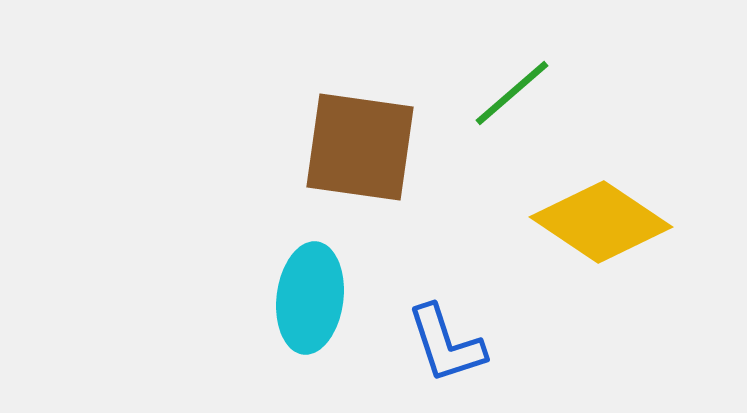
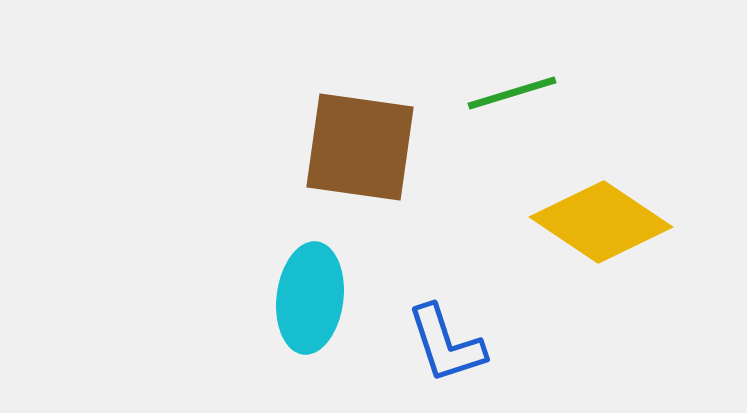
green line: rotated 24 degrees clockwise
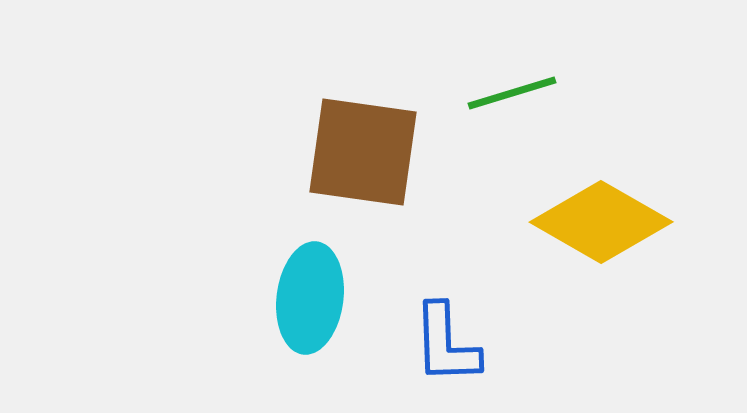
brown square: moved 3 px right, 5 px down
yellow diamond: rotated 4 degrees counterclockwise
blue L-shape: rotated 16 degrees clockwise
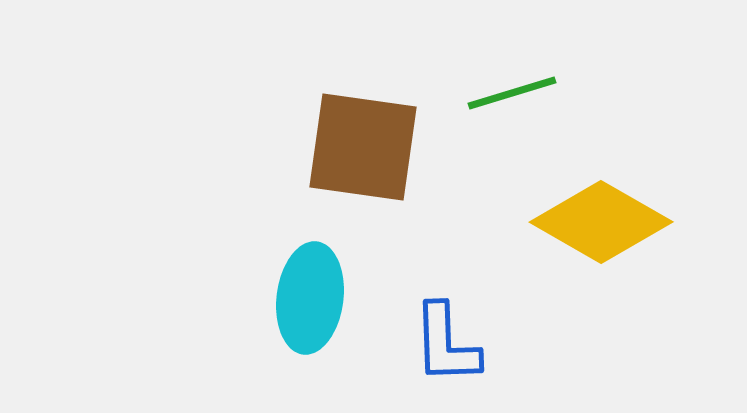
brown square: moved 5 px up
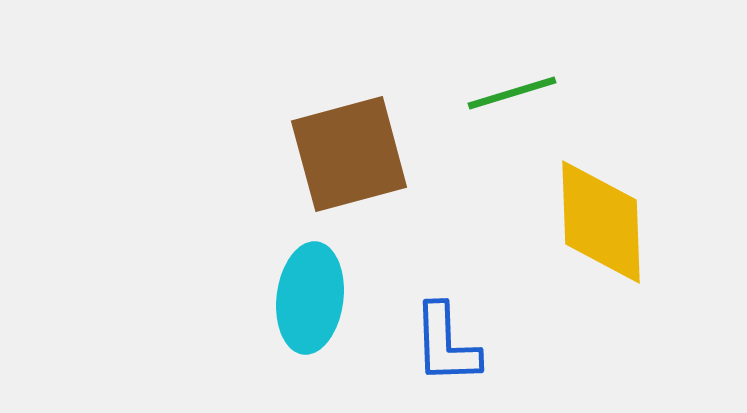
brown square: moved 14 px left, 7 px down; rotated 23 degrees counterclockwise
yellow diamond: rotated 58 degrees clockwise
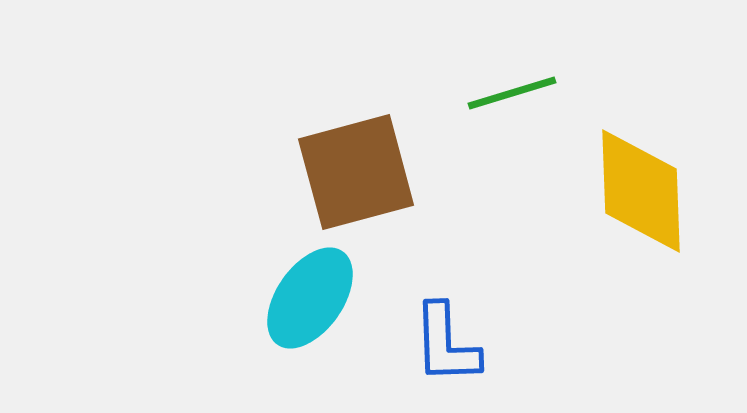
brown square: moved 7 px right, 18 px down
yellow diamond: moved 40 px right, 31 px up
cyan ellipse: rotated 28 degrees clockwise
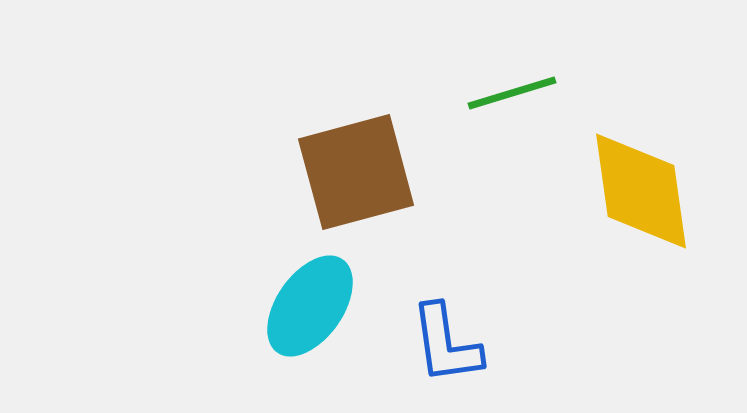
yellow diamond: rotated 6 degrees counterclockwise
cyan ellipse: moved 8 px down
blue L-shape: rotated 6 degrees counterclockwise
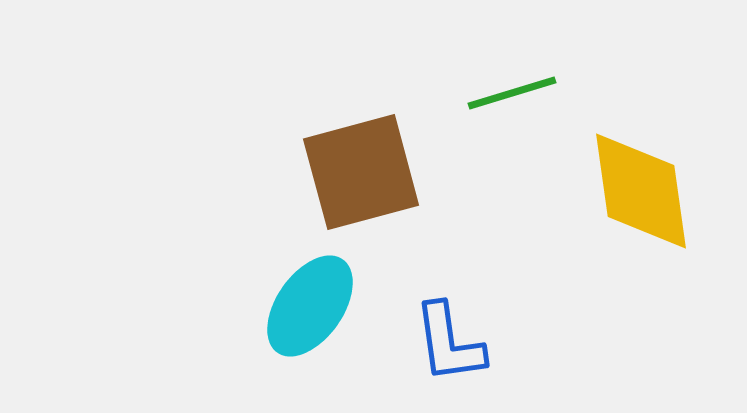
brown square: moved 5 px right
blue L-shape: moved 3 px right, 1 px up
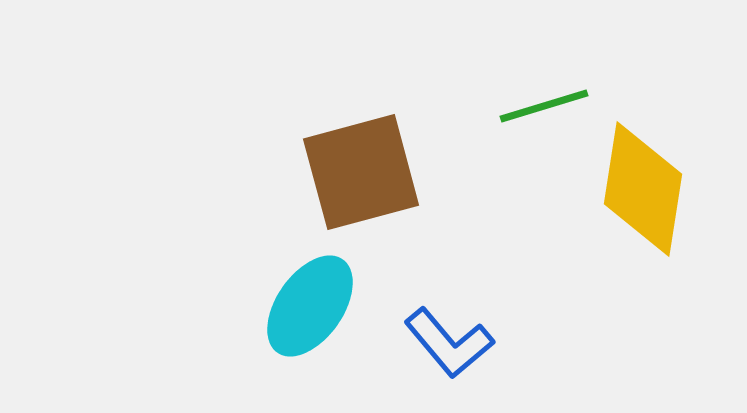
green line: moved 32 px right, 13 px down
yellow diamond: moved 2 px right, 2 px up; rotated 17 degrees clockwise
blue L-shape: rotated 32 degrees counterclockwise
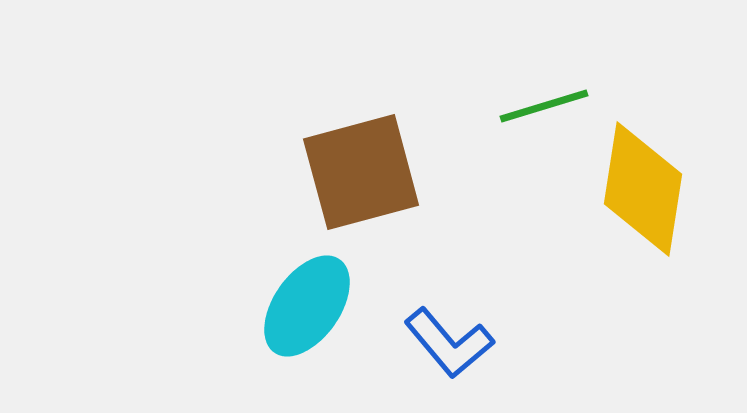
cyan ellipse: moved 3 px left
